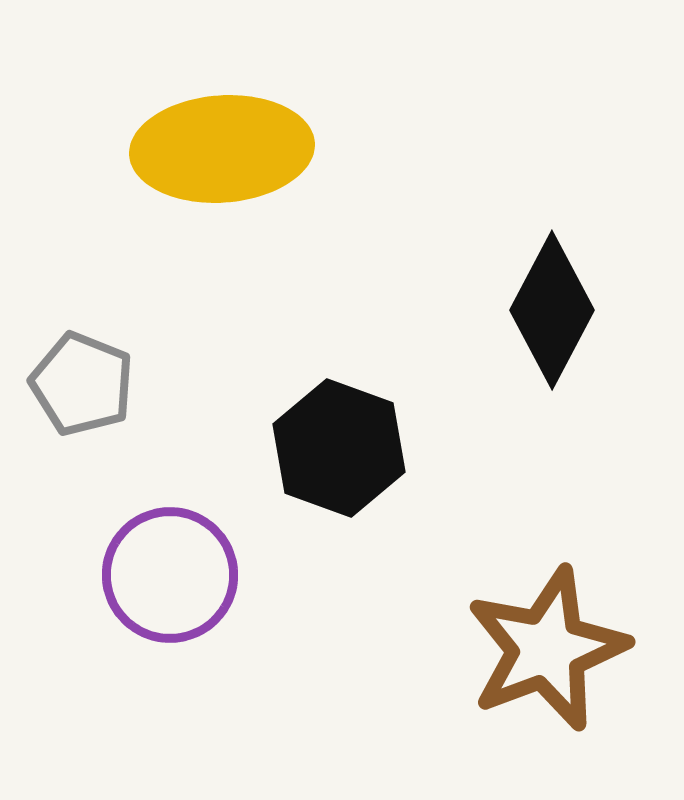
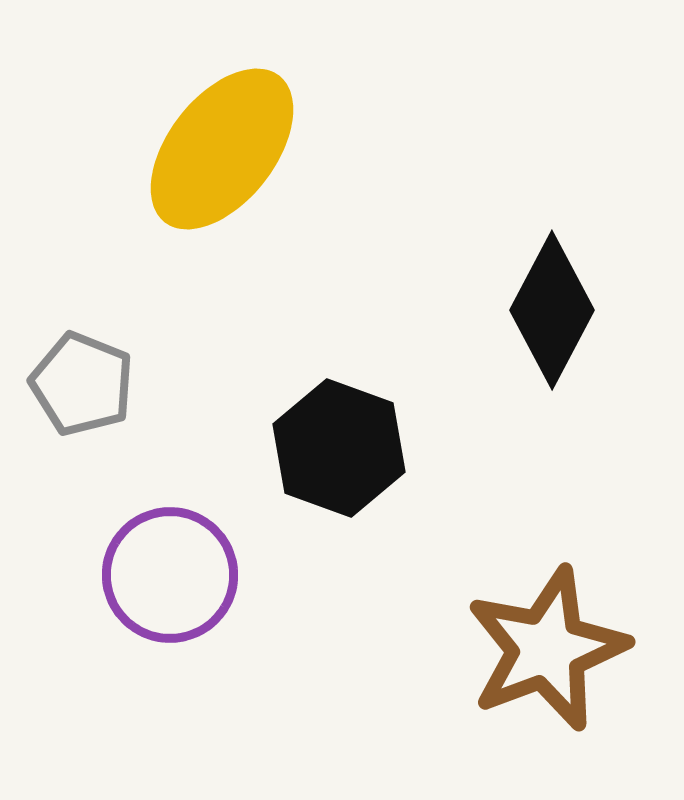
yellow ellipse: rotated 48 degrees counterclockwise
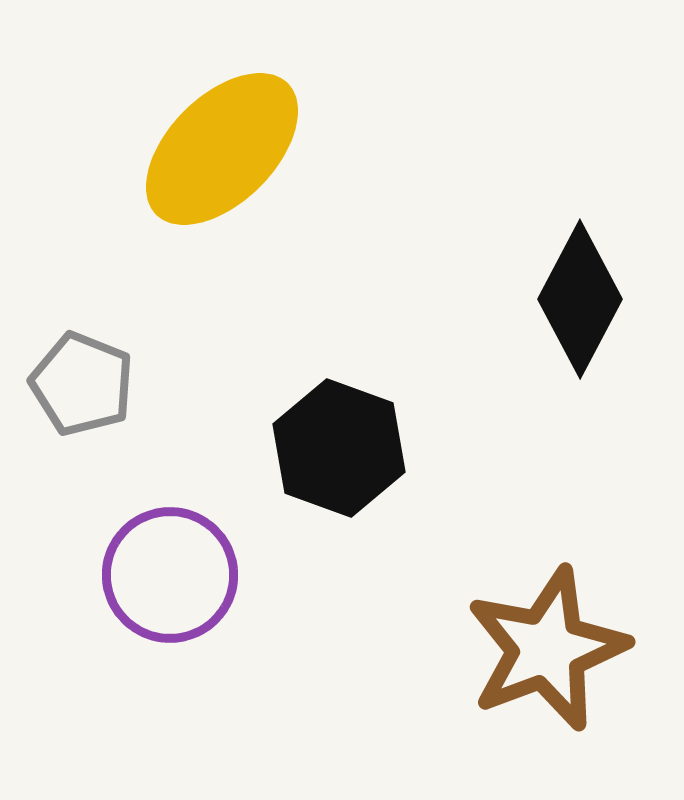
yellow ellipse: rotated 7 degrees clockwise
black diamond: moved 28 px right, 11 px up
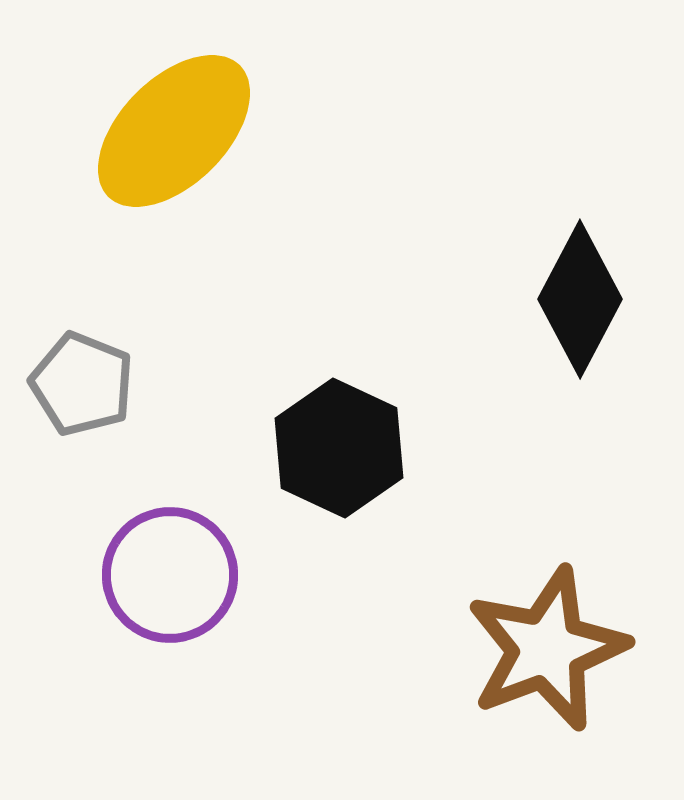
yellow ellipse: moved 48 px left, 18 px up
black hexagon: rotated 5 degrees clockwise
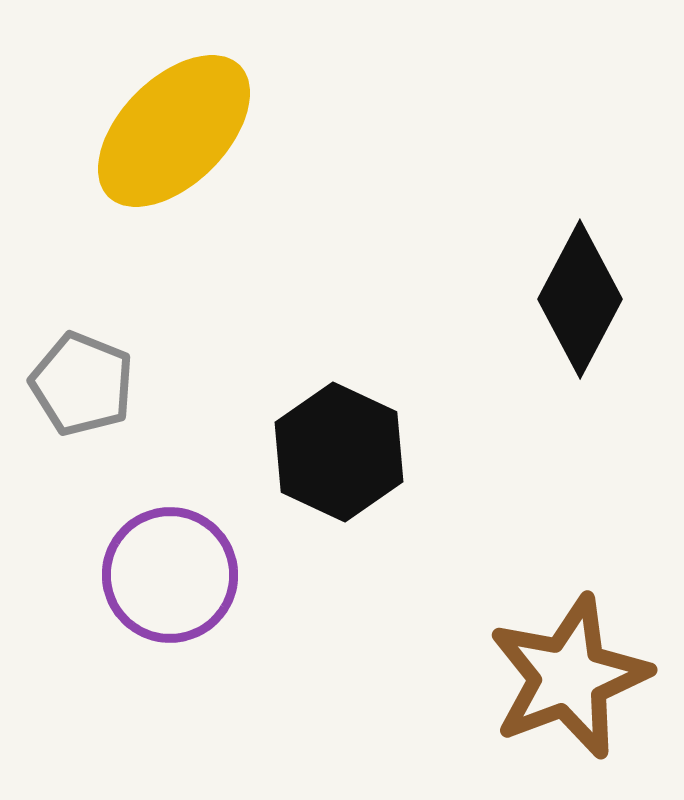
black hexagon: moved 4 px down
brown star: moved 22 px right, 28 px down
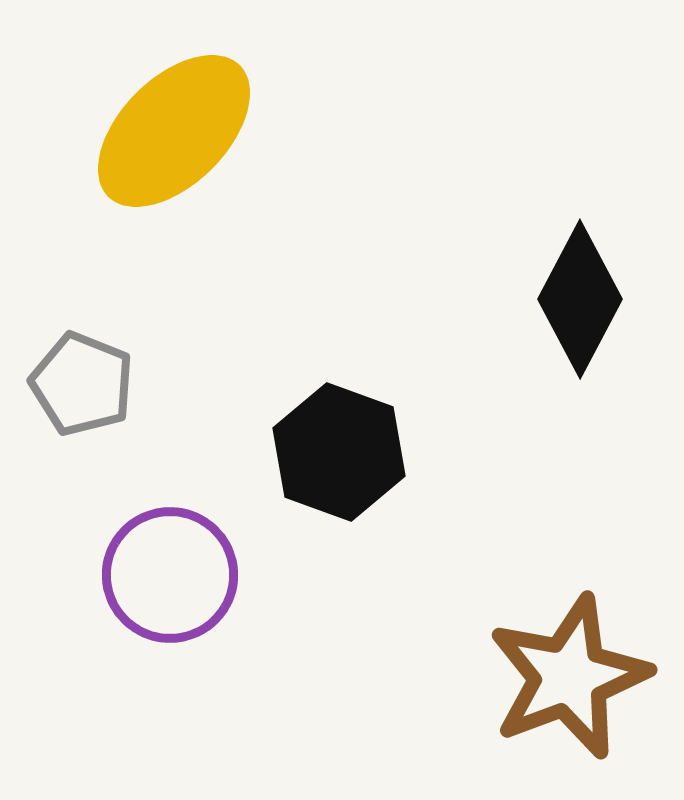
black hexagon: rotated 5 degrees counterclockwise
